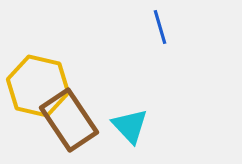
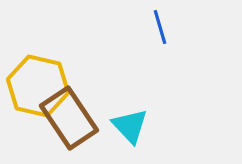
brown rectangle: moved 2 px up
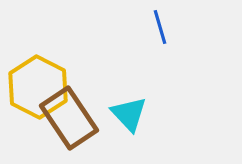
yellow hexagon: moved 1 px down; rotated 14 degrees clockwise
cyan triangle: moved 1 px left, 12 px up
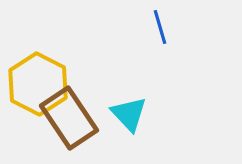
yellow hexagon: moved 3 px up
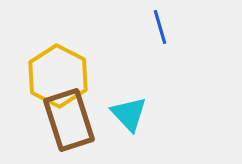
yellow hexagon: moved 20 px right, 8 px up
brown rectangle: moved 2 px down; rotated 16 degrees clockwise
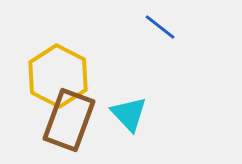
blue line: rotated 36 degrees counterclockwise
brown rectangle: rotated 38 degrees clockwise
